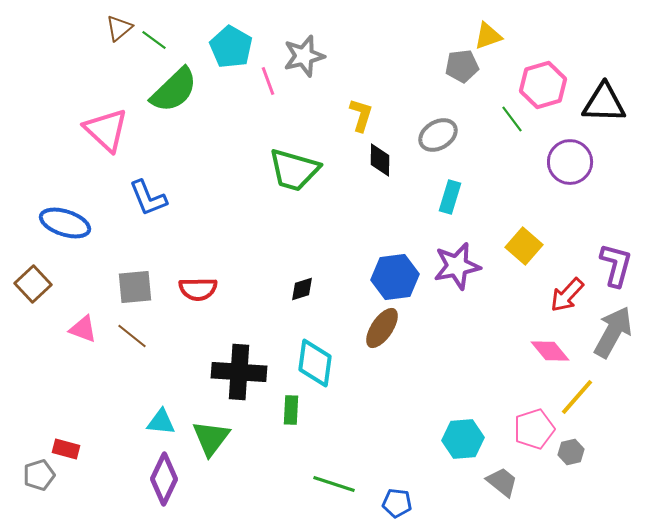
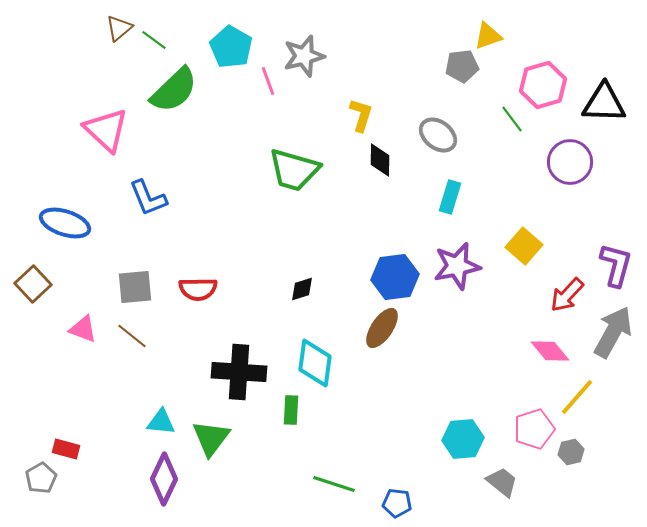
gray ellipse at (438, 135): rotated 69 degrees clockwise
gray pentagon at (39, 475): moved 2 px right, 3 px down; rotated 12 degrees counterclockwise
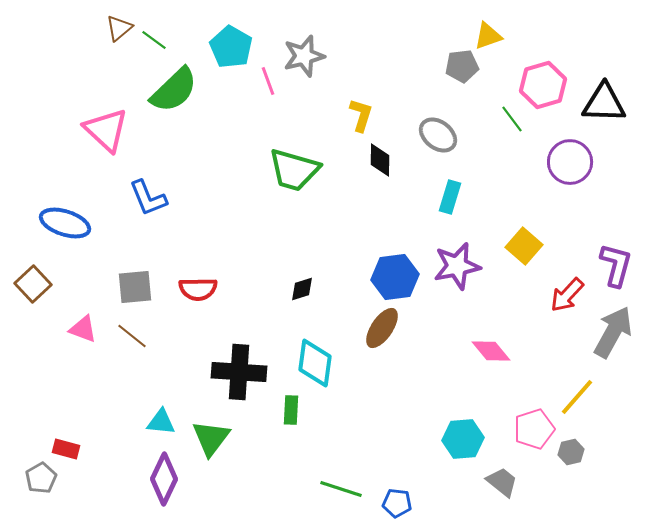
pink diamond at (550, 351): moved 59 px left
green line at (334, 484): moved 7 px right, 5 px down
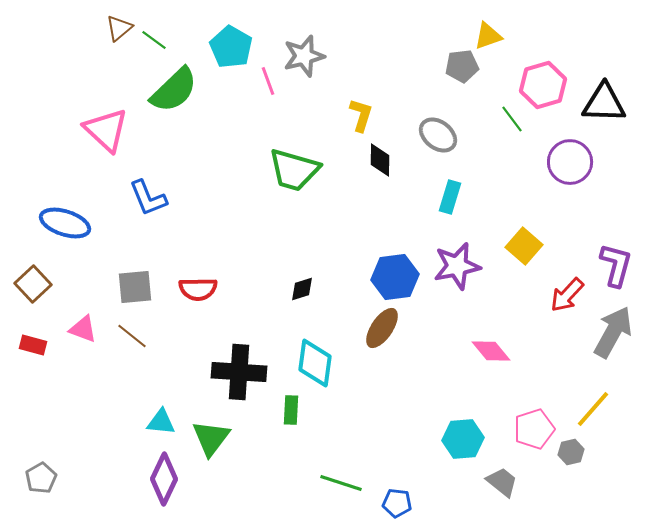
yellow line at (577, 397): moved 16 px right, 12 px down
red rectangle at (66, 449): moved 33 px left, 104 px up
green line at (341, 489): moved 6 px up
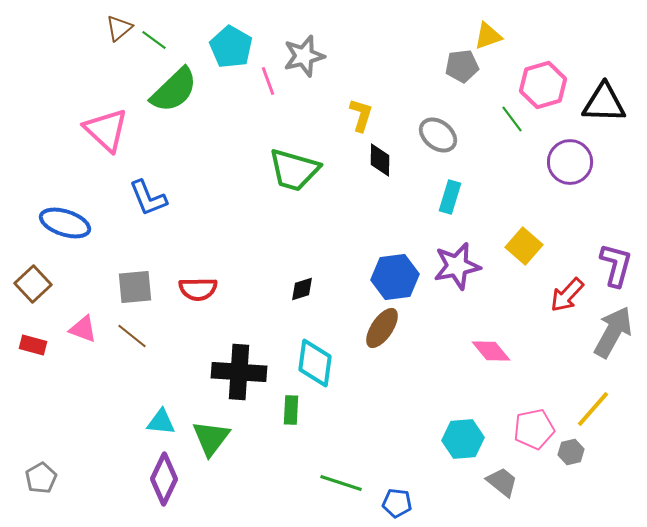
pink pentagon at (534, 429): rotated 6 degrees clockwise
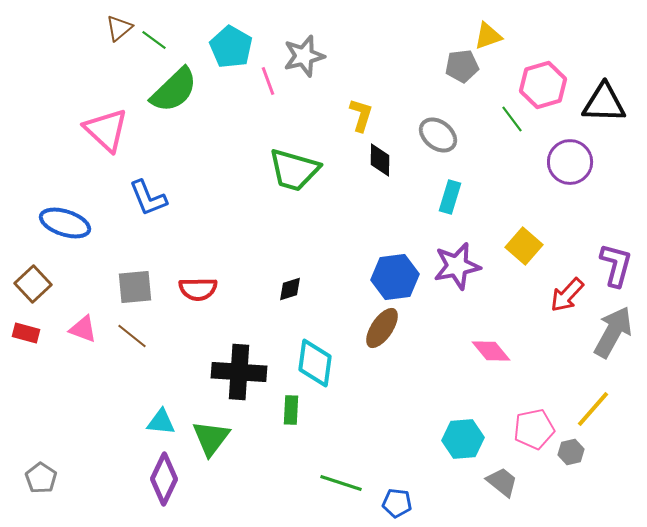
black diamond at (302, 289): moved 12 px left
red rectangle at (33, 345): moved 7 px left, 12 px up
gray pentagon at (41, 478): rotated 8 degrees counterclockwise
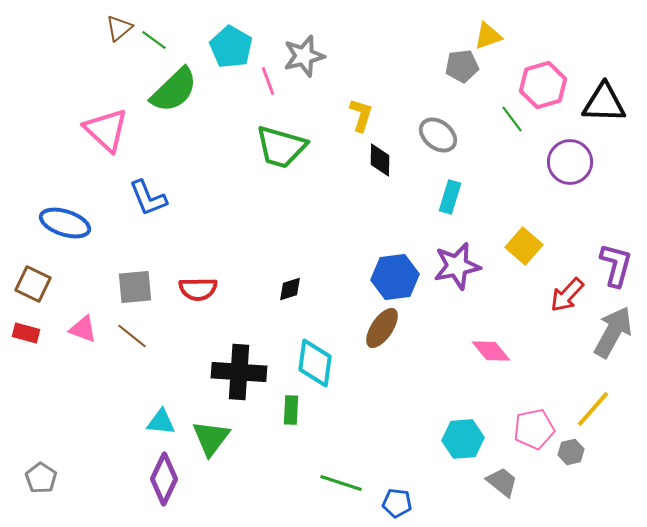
green trapezoid at (294, 170): moved 13 px left, 23 px up
brown square at (33, 284): rotated 21 degrees counterclockwise
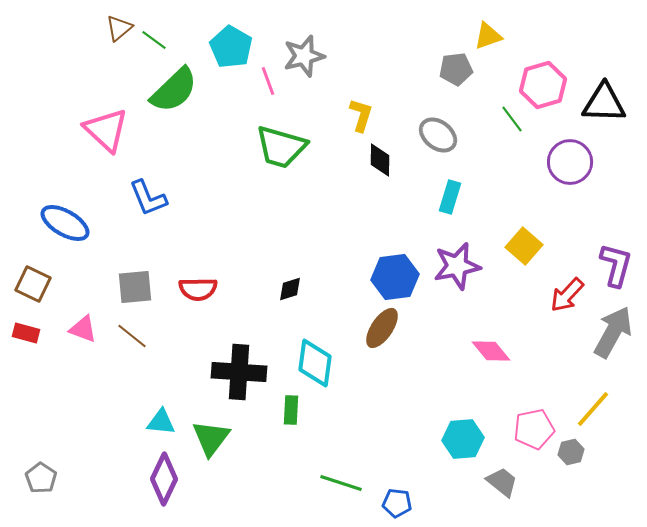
gray pentagon at (462, 66): moved 6 px left, 3 px down
blue ellipse at (65, 223): rotated 12 degrees clockwise
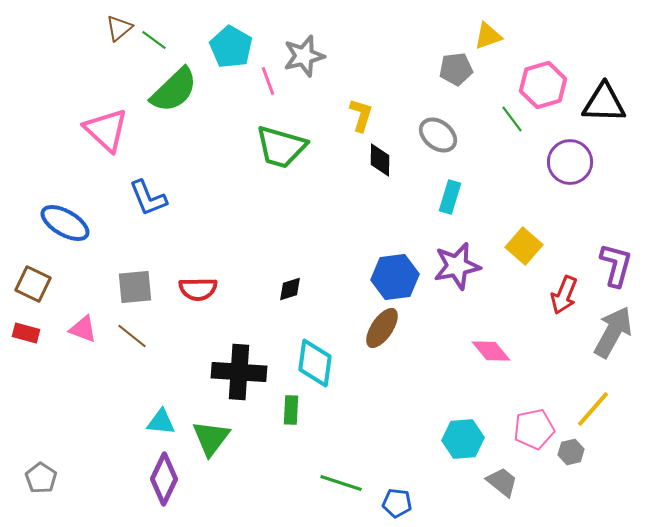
red arrow at (567, 295): moved 3 px left; rotated 21 degrees counterclockwise
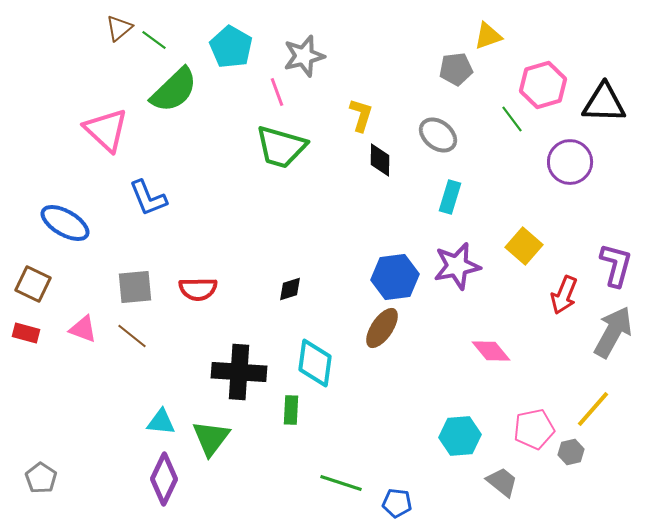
pink line at (268, 81): moved 9 px right, 11 px down
cyan hexagon at (463, 439): moved 3 px left, 3 px up
